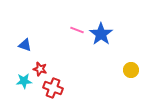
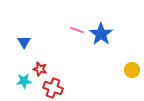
blue triangle: moved 1 px left, 3 px up; rotated 40 degrees clockwise
yellow circle: moved 1 px right
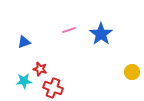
pink line: moved 8 px left; rotated 40 degrees counterclockwise
blue triangle: rotated 40 degrees clockwise
yellow circle: moved 2 px down
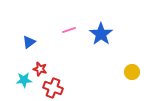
blue triangle: moved 5 px right; rotated 16 degrees counterclockwise
cyan star: moved 1 px up
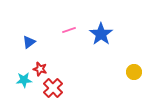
yellow circle: moved 2 px right
red cross: rotated 24 degrees clockwise
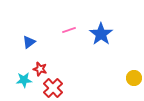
yellow circle: moved 6 px down
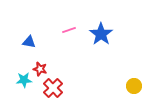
blue triangle: rotated 48 degrees clockwise
yellow circle: moved 8 px down
